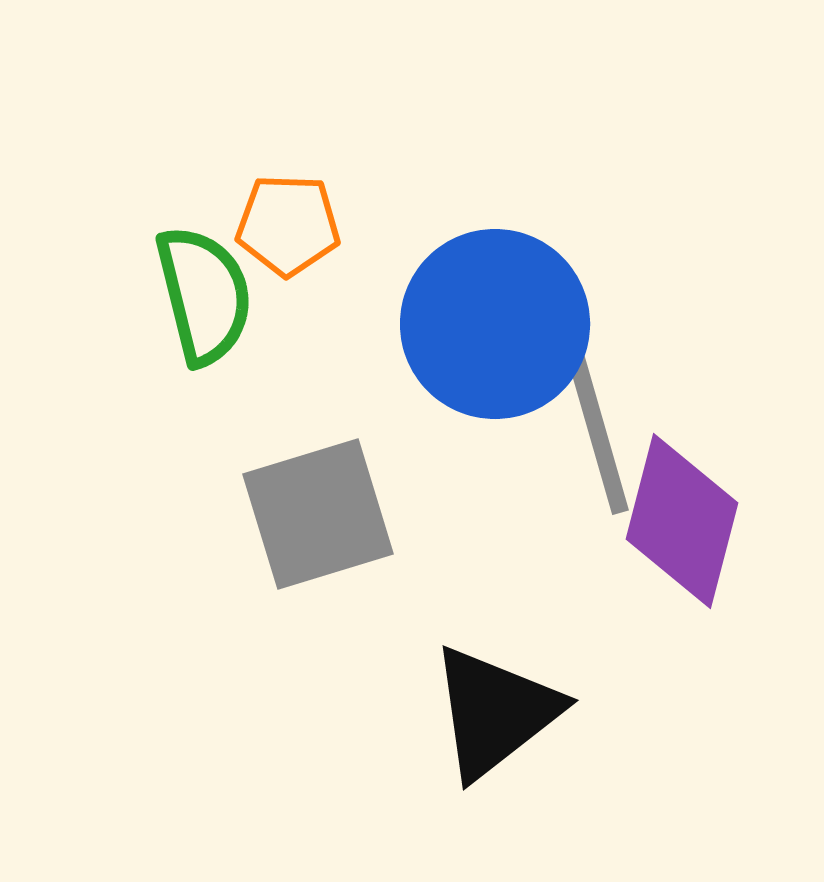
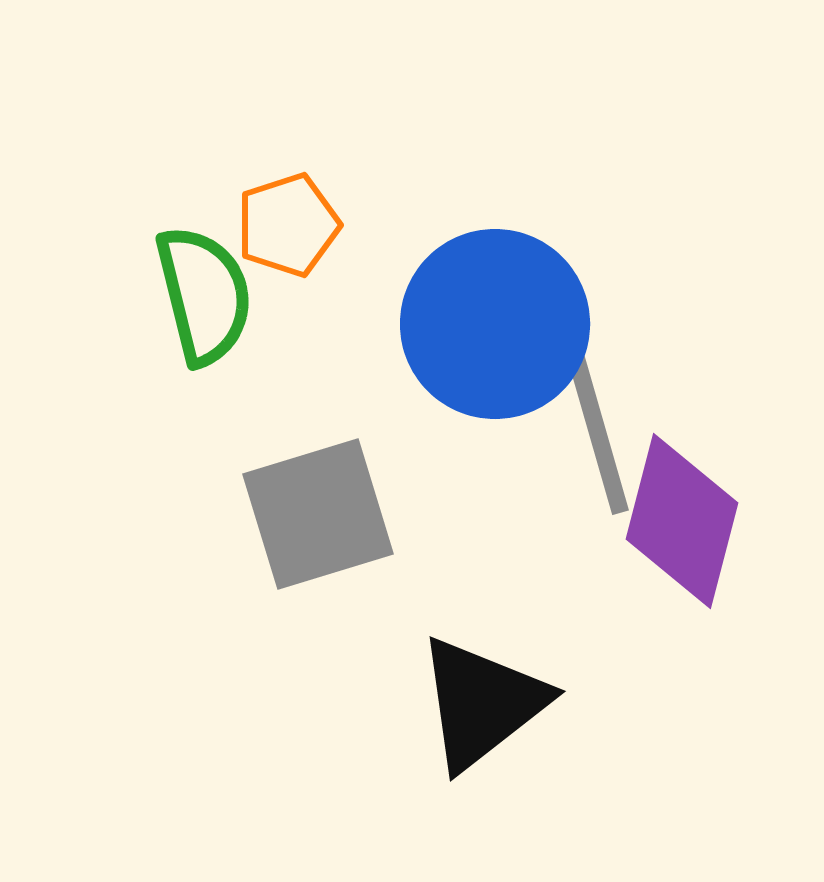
orange pentagon: rotated 20 degrees counterclockwise
black triangle: moved 13 px left, 9 px up
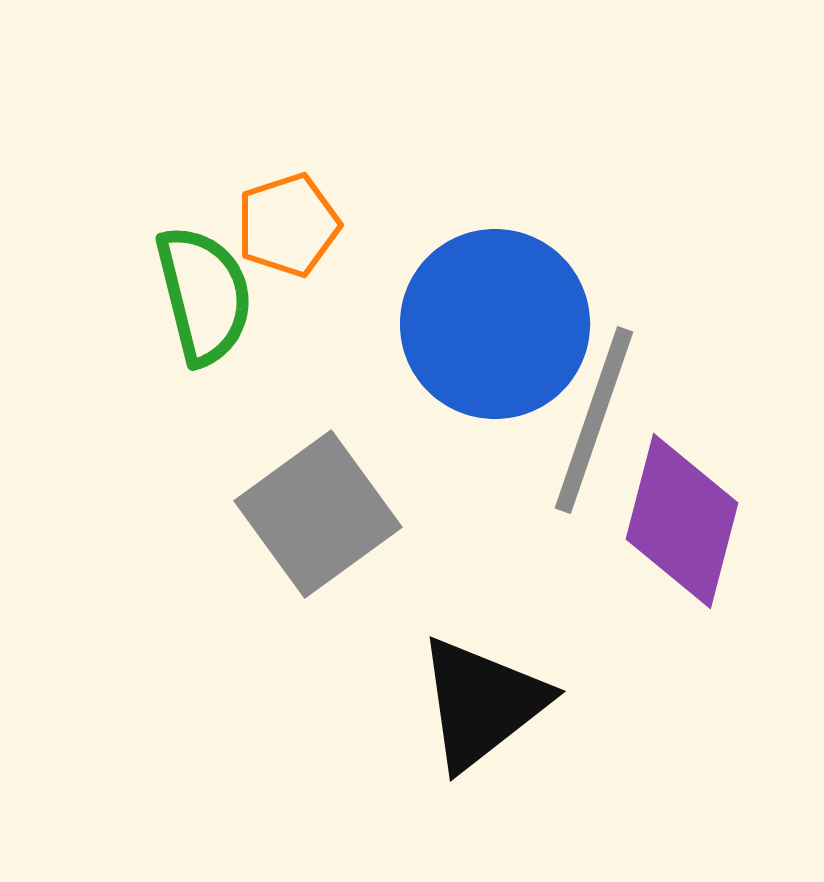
gray line: rotated 35 degrees clockwise
gray square: rotated 19 degrees counterclockwise
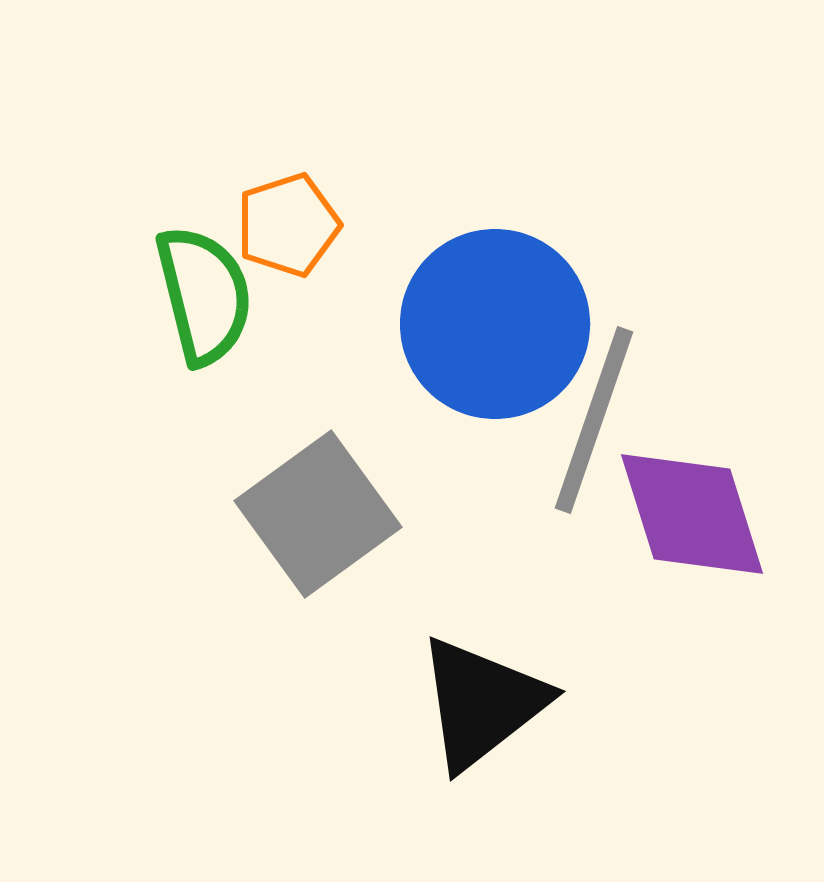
purple diamond: moved 10 px right, 7 px up; rotated 32 degrees counterclockwise
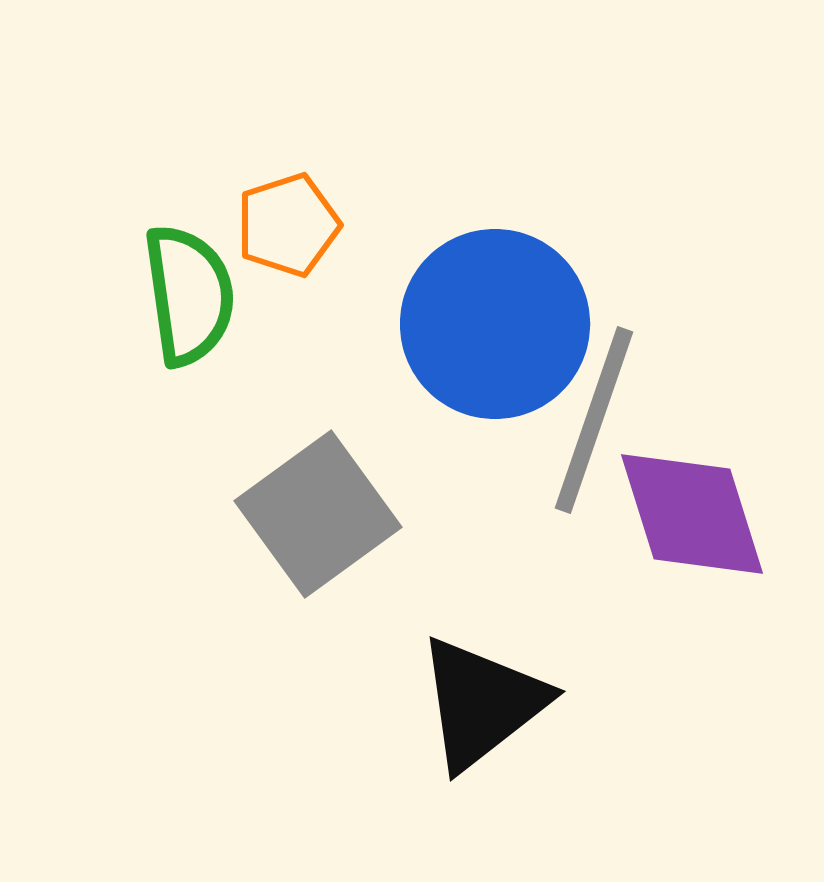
green semicircle: moved 15 px left; rotated 6 degrees clockwise
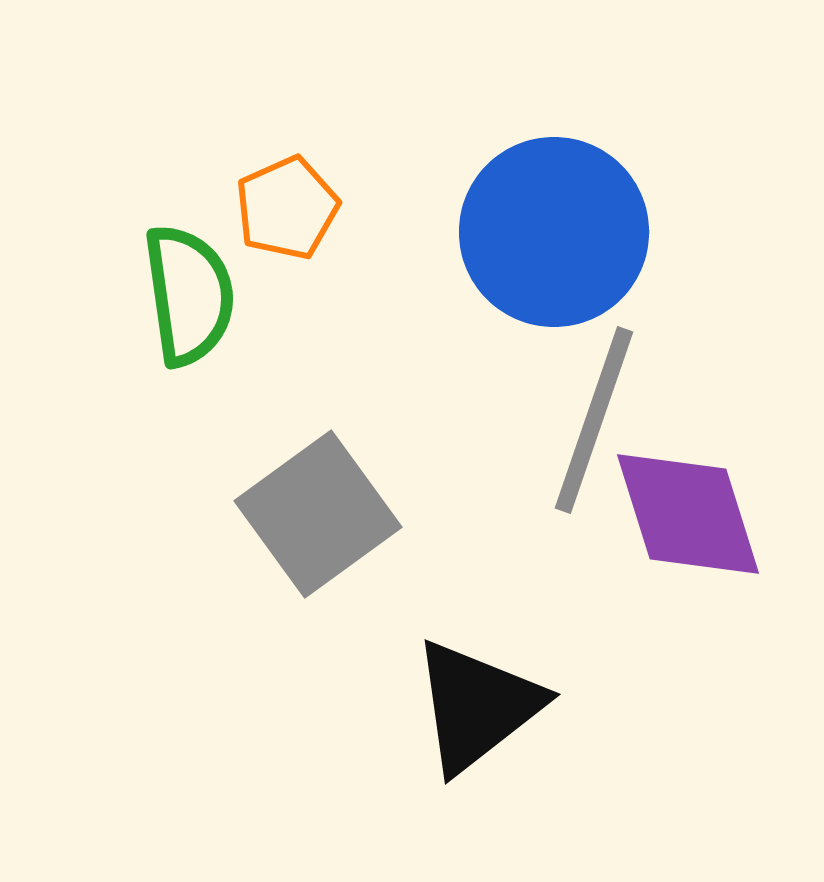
orange pentagon: moved 1 px left, 17 px up; rotated 6 degrees counterclockwise
blue circle: moved 59 px right, 92 px up
purple diamond: moved 4 px left
black triangle: moved 5 px left, 3 px down
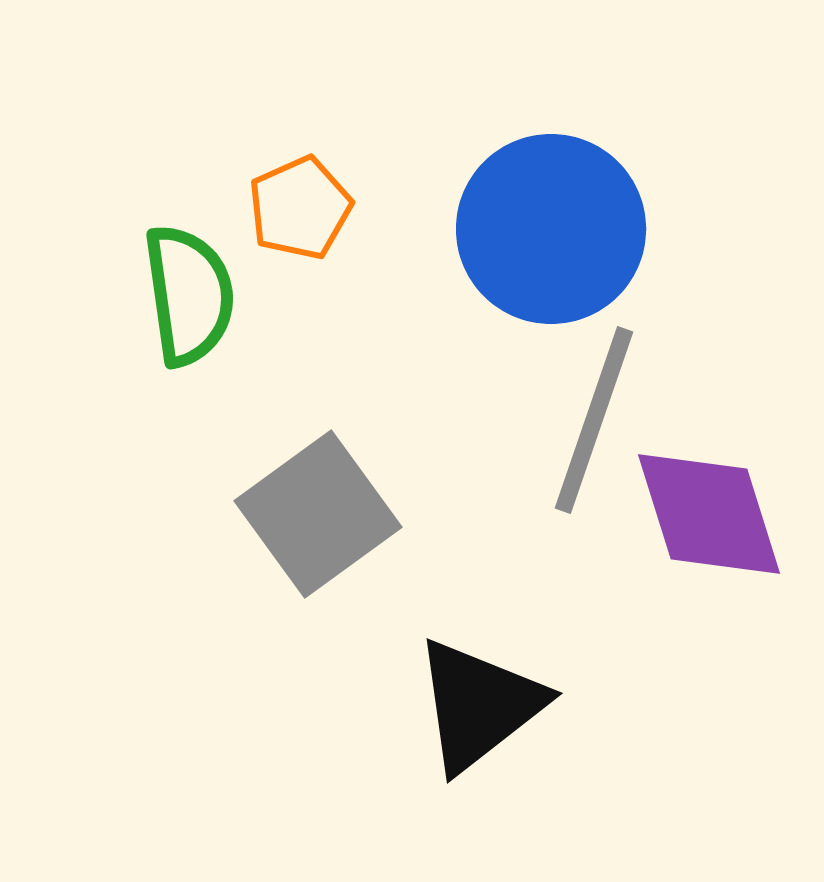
orange pentagon: moved 13 px right
blue circle: moved 3 px left, 3 px up
purple diamond: moved 21 px right
black triangle: moved 2 px right, 1 px up
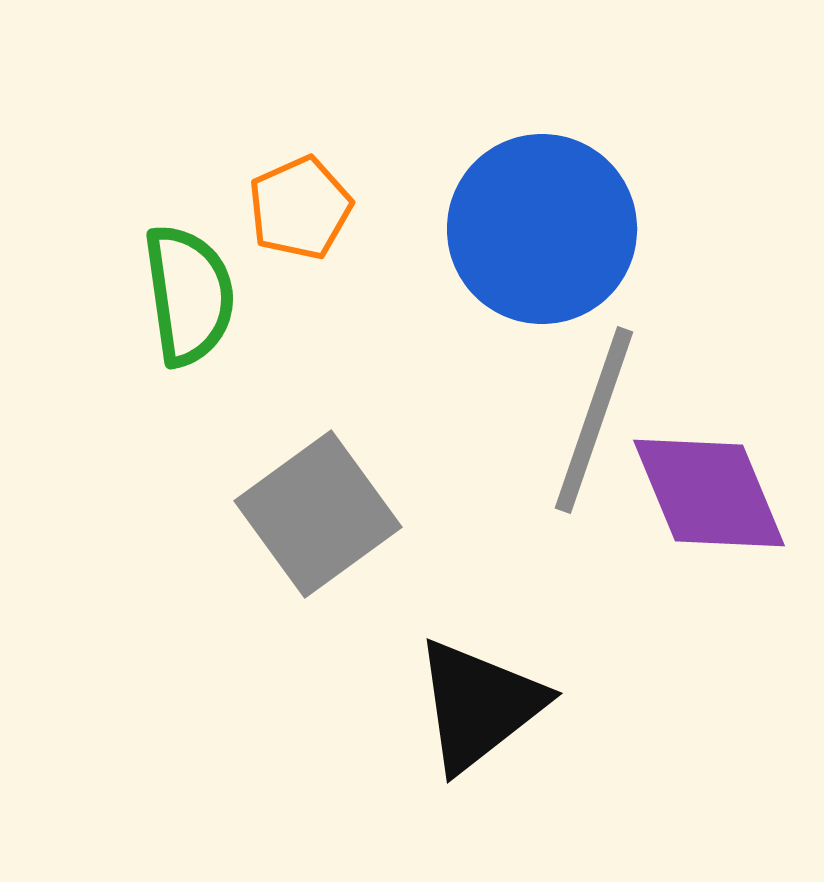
blue circle: moved 9 px left
purple diamond: moved 21 px up; rotated 5 degrees counterclockwise
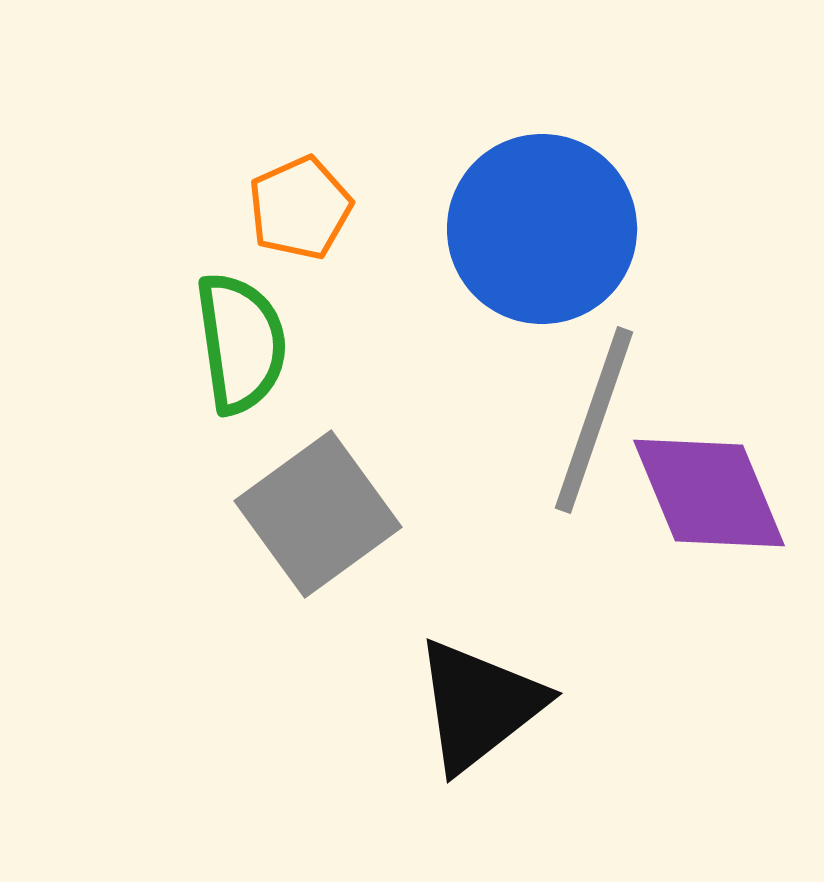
green semicircle: moved 52 px right, 48 px down
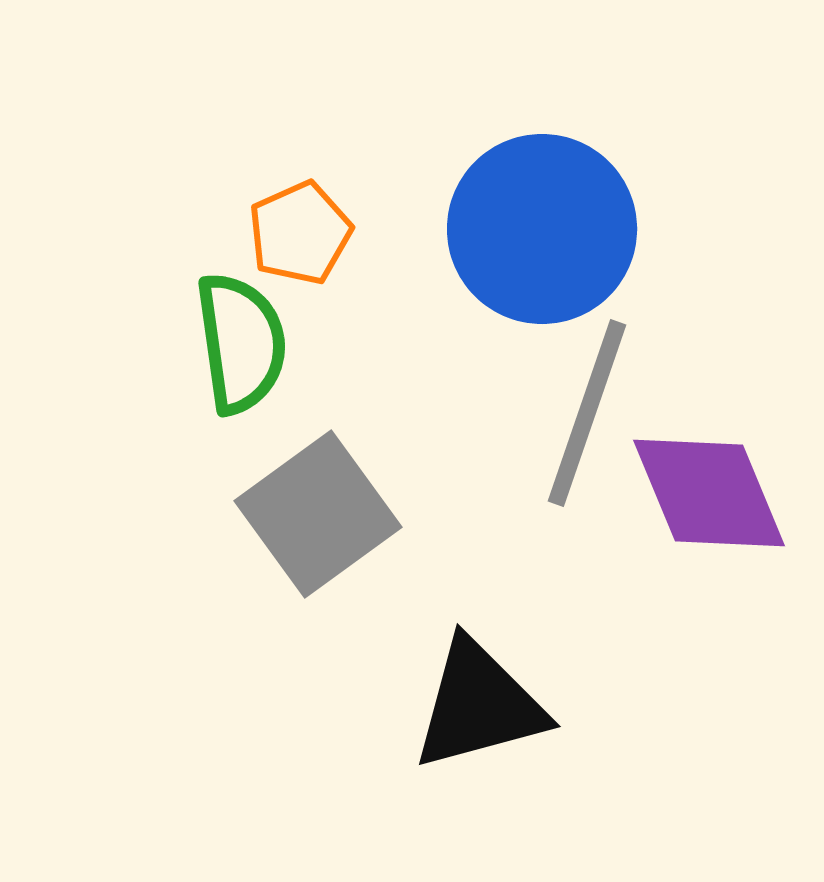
orange pentagon: moved 25 px down
gray line: moved 7 px left, 7 px up
black triangle: rotated 23 degrees clockwise
